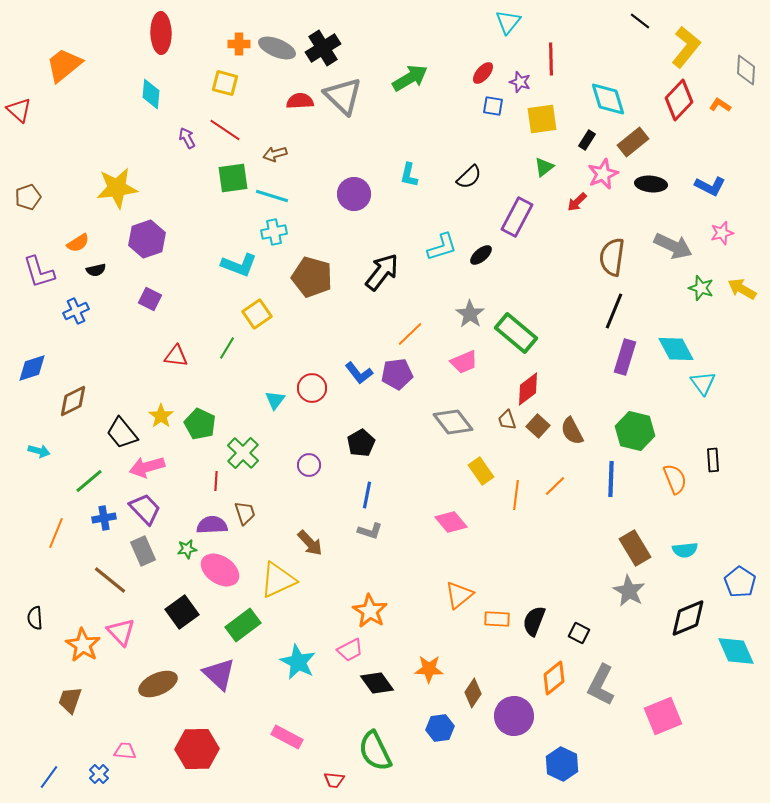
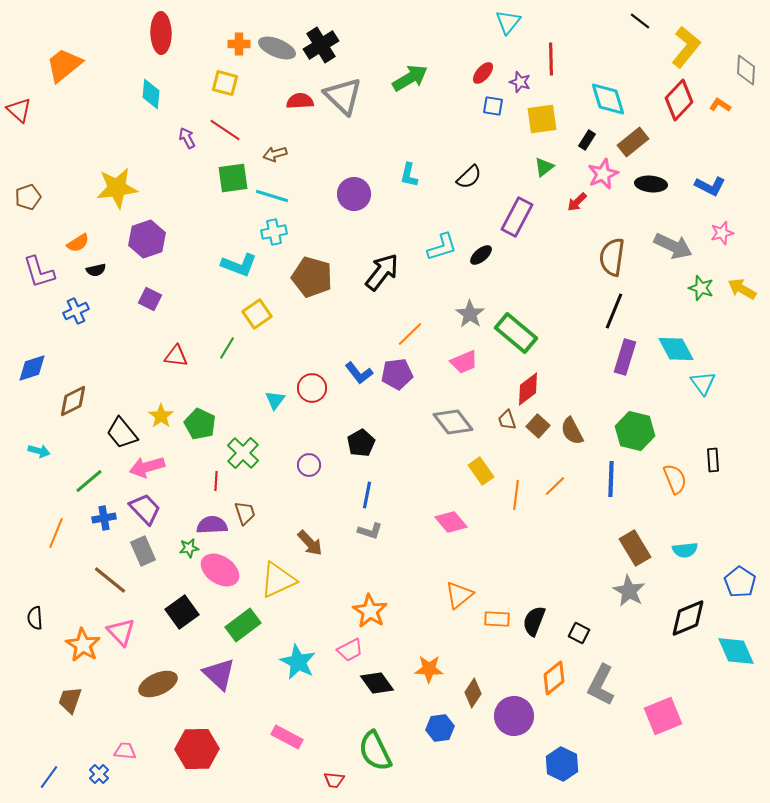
black cross at (323, 48): moved 2 px left, 3 px up
green star at (187, 549): moved 2 px right, 1 px up
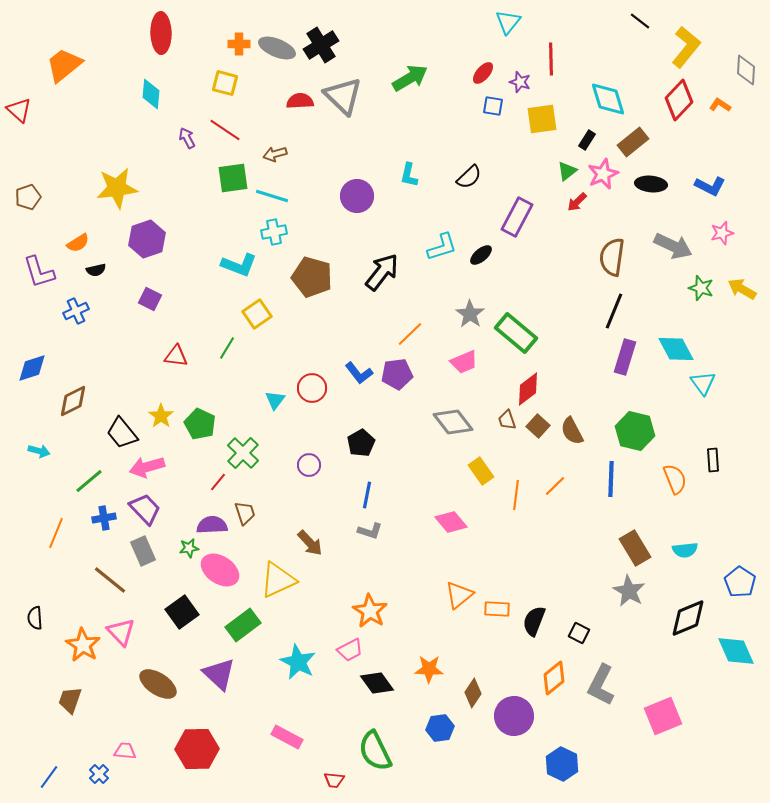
green triangle at (544, 167): moved 23 px right, 4 px down
purple circle at (354, 194): moved 3 px right, 2 px down
red line at (216, 481): moved 2 px right, 1 px down; rotated 36 degrees clockwise
orange rectangle at (497, 619): moved 10 px up
brown ellipse at (158, 684): rotated 57 degrees clockwise
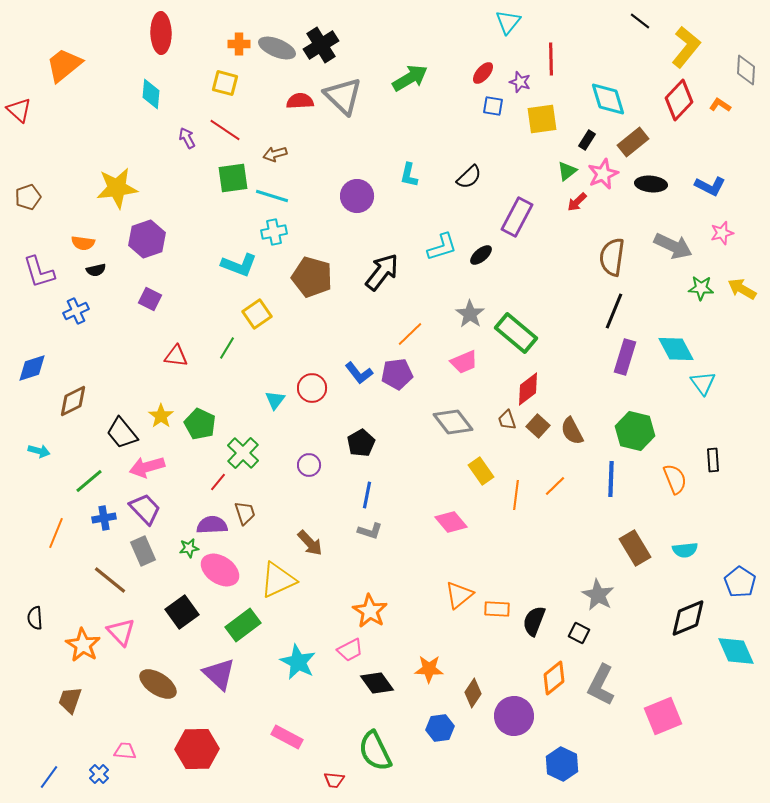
orange semicircle at (78, 243): moved 5 px right; rotated 40 degrees clockwise
green star at (701, 288): rotated 15 degrees counterclockwise
gray star at (629, 591): moved 31 px left, 4 px down
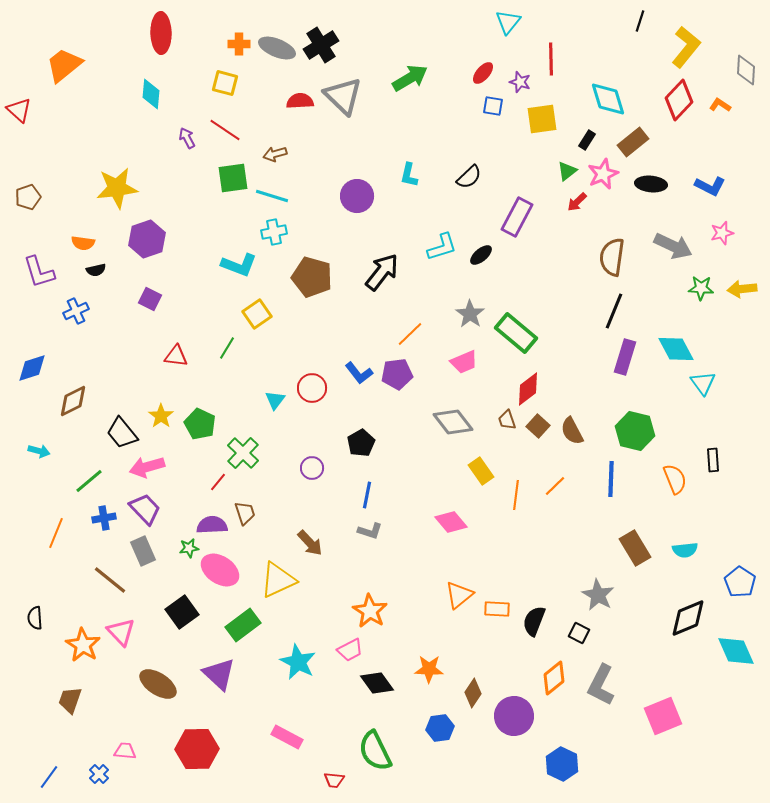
black line at (640, 21): rotated 70 degrees clockwise
yellow arrow at (742, 289): rotated 36 degrees counterclockwise
purple circle at (309, 465): moved 3 px right, 3 px down
